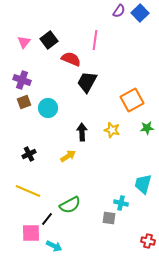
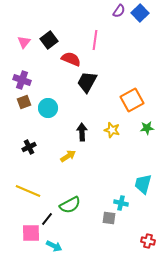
black cross: moved 7 px up
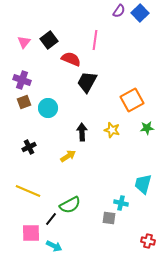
black line: moved 4 px right
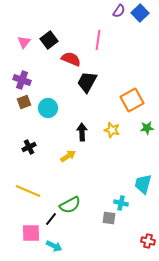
pink line: moved 3 px right
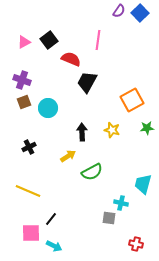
pink triangle: rotated 24 degrees clockwise
green semicircle: moved 22 px right, 33 px up
red cross: moved 12 px left, 3 px down
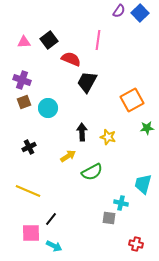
pink triangle: rotated 24 degrees clockwise
yellow star: moved 4 px left, 7 px down
